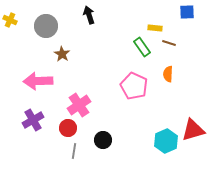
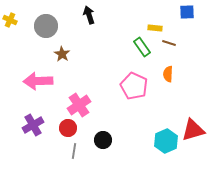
purple cross: moved 5 px down
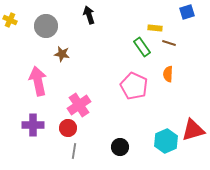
blue square: rotated 14 degrees counterclockwise
brown star: rotated 21 degrees counterclockwise
pink arrow: rotated 80 degrees clockwise
purple cross: rotated 30 degrees clockwise
black circle: moved 17 px right, 7 px down
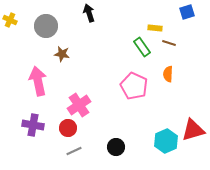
black arrow: moved 2 px up
purple cross: rotated 10 degrees clockwise
black circle: moved 4 px left
gray line: rotated 56 degrees clockwise
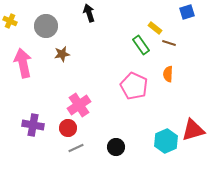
yellow cross: moved 1 px down
yellow rectangle: rotated 32 degrees clockwise
green rectangle: moved 1 px left, 2 px up
brown star: rotated 21 degrees counterclockwise
pink arrow: moved 15 px left, 18 px up
gray line: moved 2 px right, 3 px up
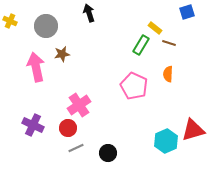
green rectangle: rotated 66 degrees clockwise
pink arrow: moved 13 px right, 4 px down
purple cross: rotated 15 degrees clockwise
black circle: moved 8 px left, 6 px down
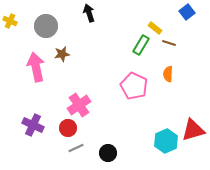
blue square: rotated 21 degrees counterclockwise
